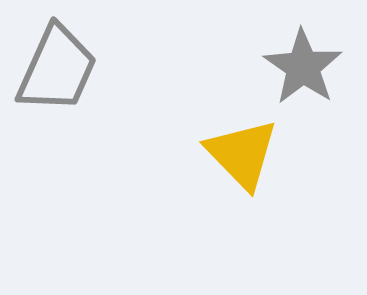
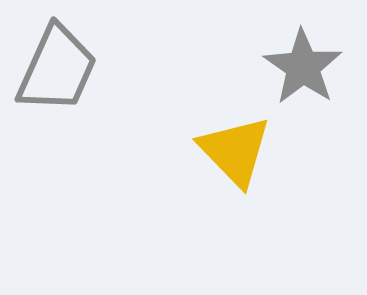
yellow triangle: moved 7 px left, 3 px up
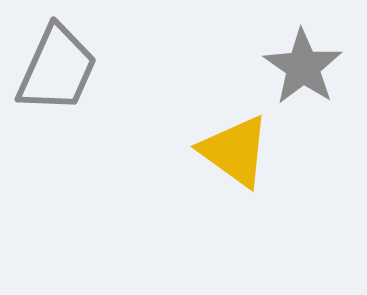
yellow triangle: rotated 10 degrees counterclockwise
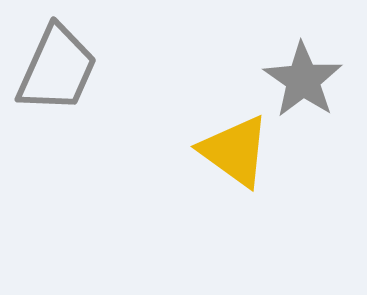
gray star: moved 13 px down
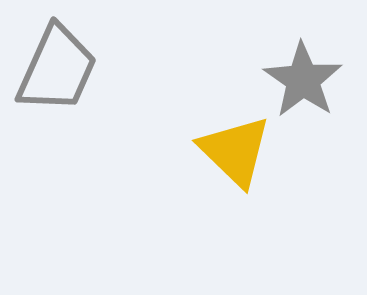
yellow triangle: rotated 8 degrees clockwise
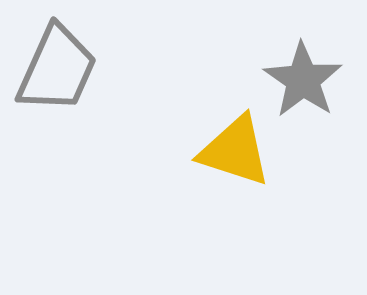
yellow triangle: rotated 26 degrees counterclockwise
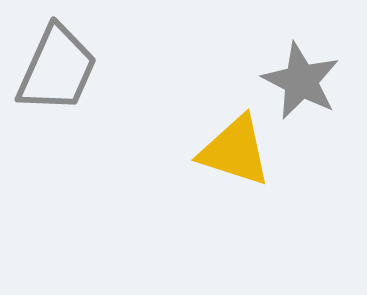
gray star: moved 2 px left, 1 px down; rotated 8 degrees counterclockwise
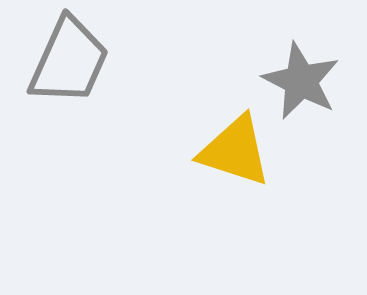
gray trapezoid: moved 12 px right, 8 px up
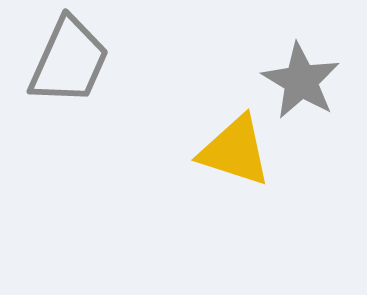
gray star: rotated 4 degrees clockwise
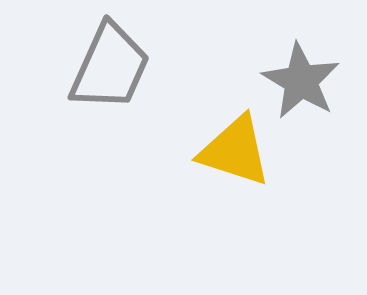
gray trapezoid: moved 41 px right, 6 px down
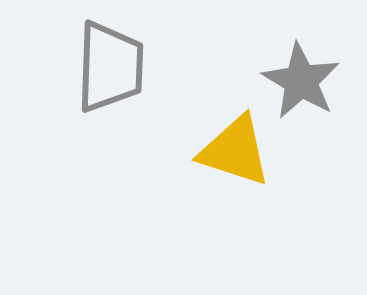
gray trapezoid: rotated 22 degrees counterclockwise
